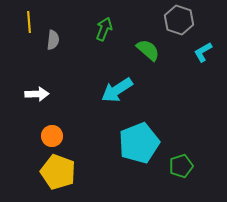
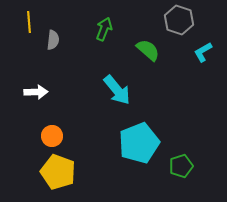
cyan arrow: rotated 96 degrees counterclockwise
white arrow: moved 1 px left, 2 px up
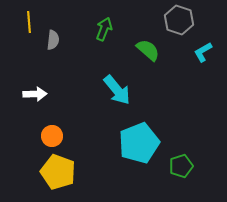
white arrow: moved 1 px left, 2 px down
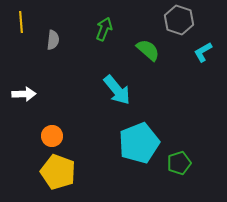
yellow line: moved 8 px left
white arrow: moved 11 px left
green pentagon: moved 2 px left, 3 px up
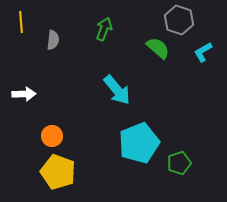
green semicircle: moved 10 px right, 2 px up
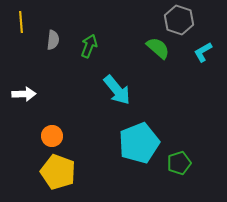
green arrow: moved 15 px left, 17 px down
